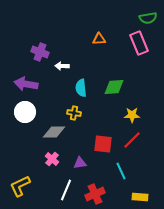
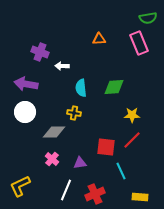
red square: moved 3 px right, 3 px down
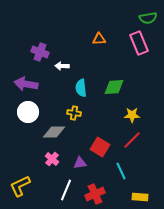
white circle: moved 3 px right
red square: moved 6 px left; rotated 24 degrees clockwise
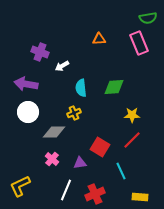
white arrow: rotated 32 degrees counterclockwise
yellow cross: rotated 32 degrees counterclockwise
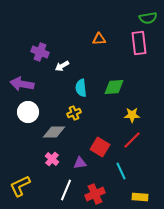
pink rectangle: rotated 15 degrees clockwise
purple arrow: moved 4 px left
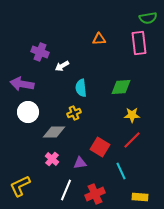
green diamond: moved 7 px right
